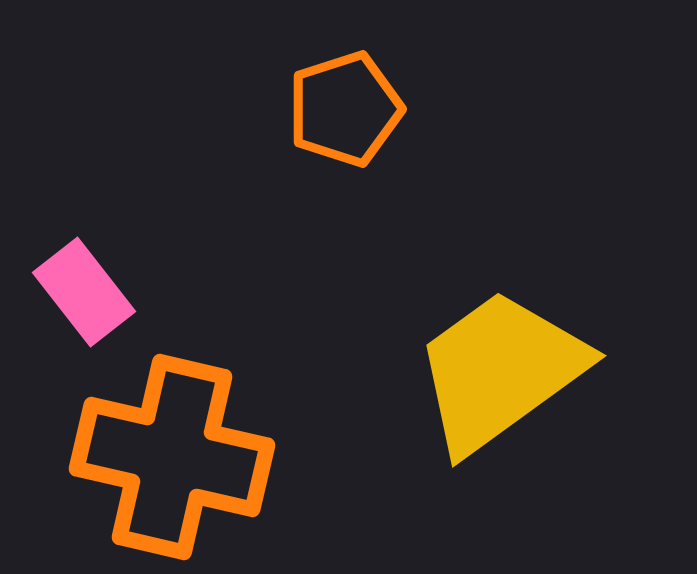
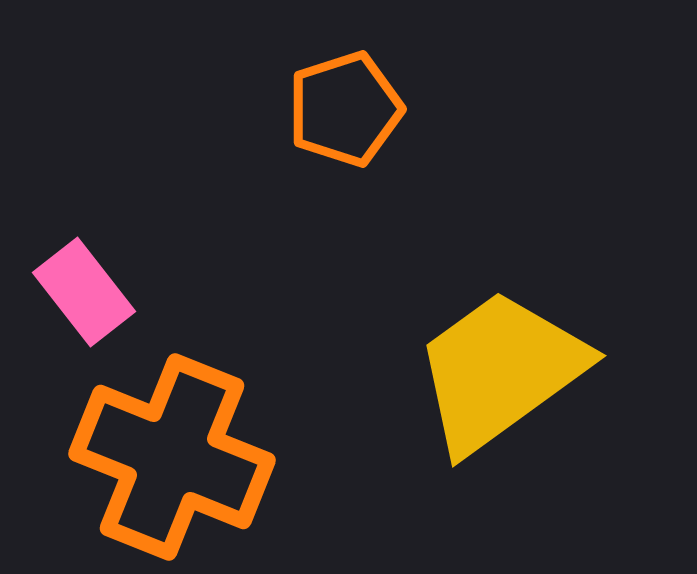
orange cross: rotated 9 degrees clockwise
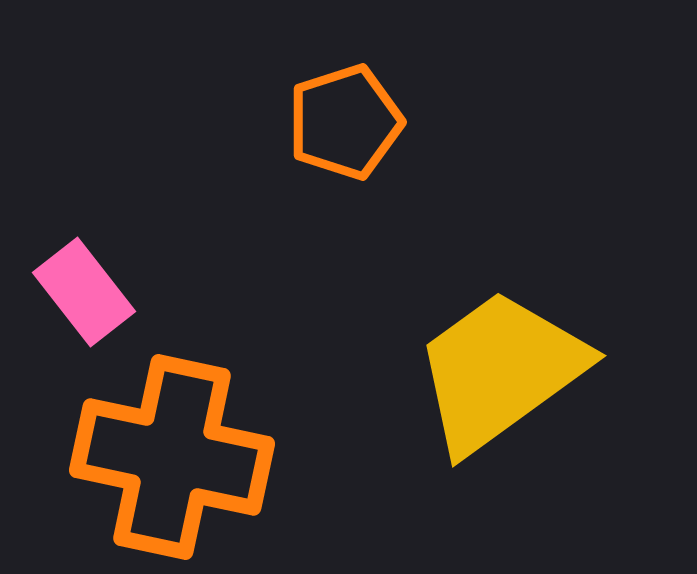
orange pentagon: moved 13 px down
orange cross: rotated 10 degrees counterclockwise
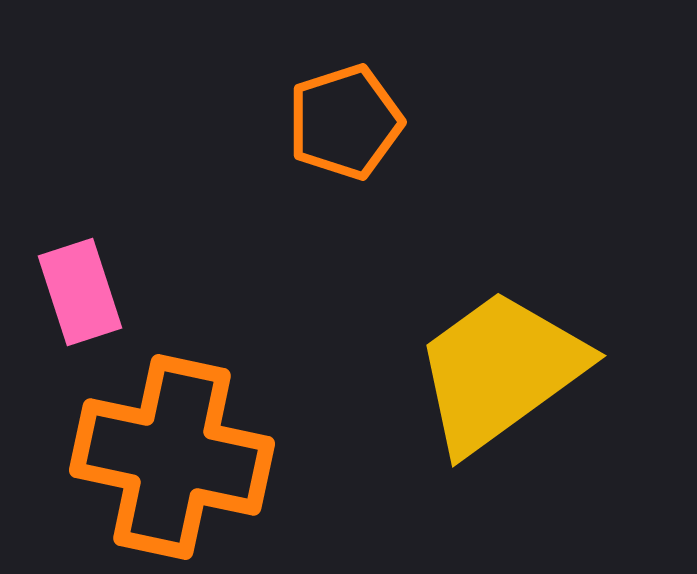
pink rectangle: moved 4 px left; rotated 20 degrees clockwise
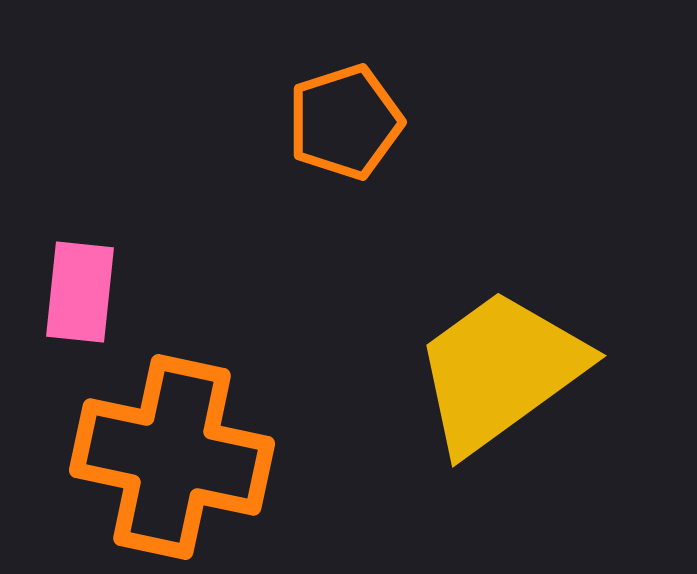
pink rectangle: rotated 24 degrees clockwise
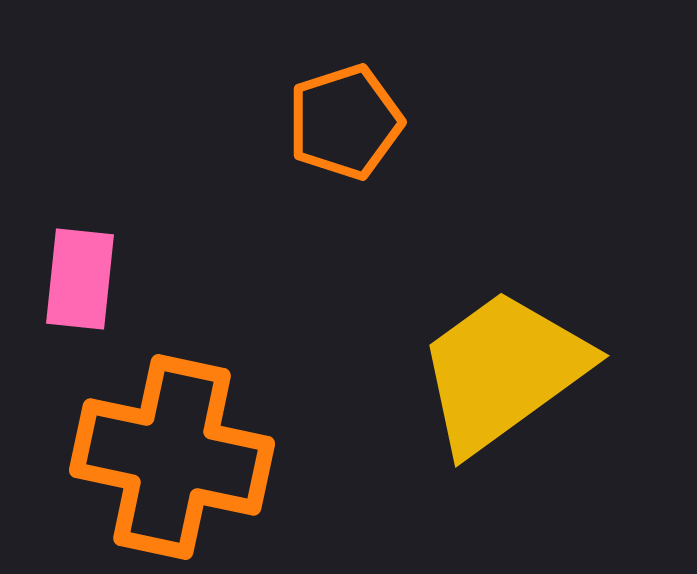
pink rectangle: moved 13 px up
yellow trapezoid: moved 3 px right
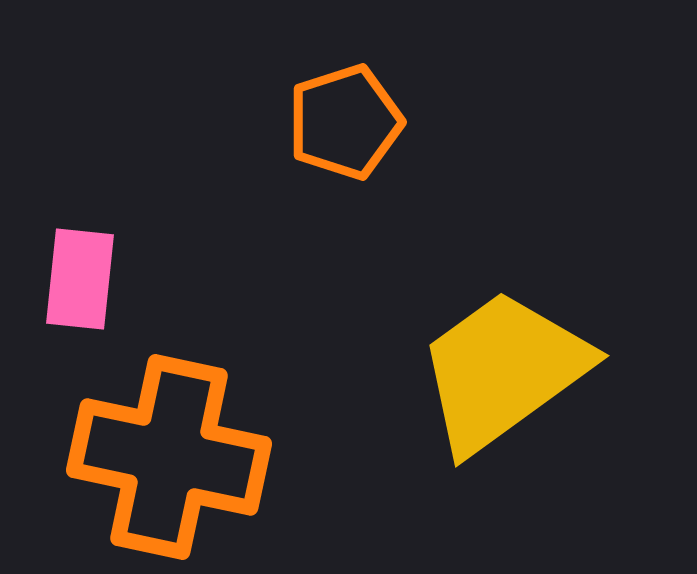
orange cross: moved 3 px left
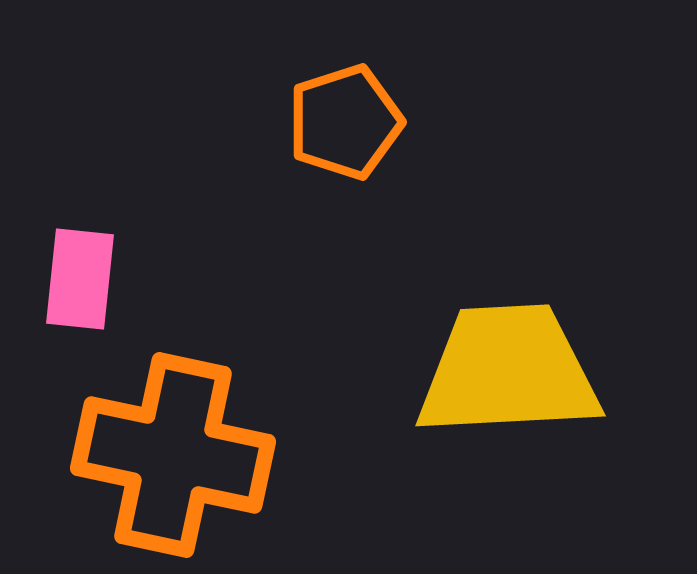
yellow trapezoid: moved 5 px right; rotated 33 degrees clockwise
orange cross: moved 4 px right, 2 px up
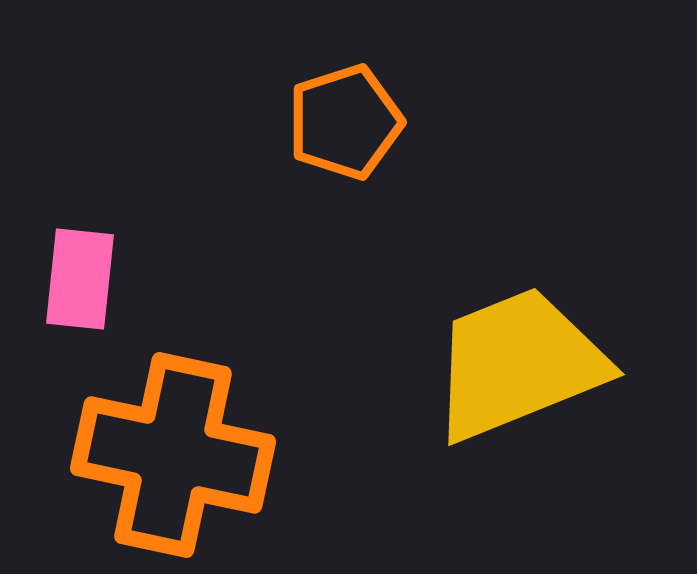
yellow trapezoid: moved 10 px right, 7 px up; rotated 19 degrees counterclockwise
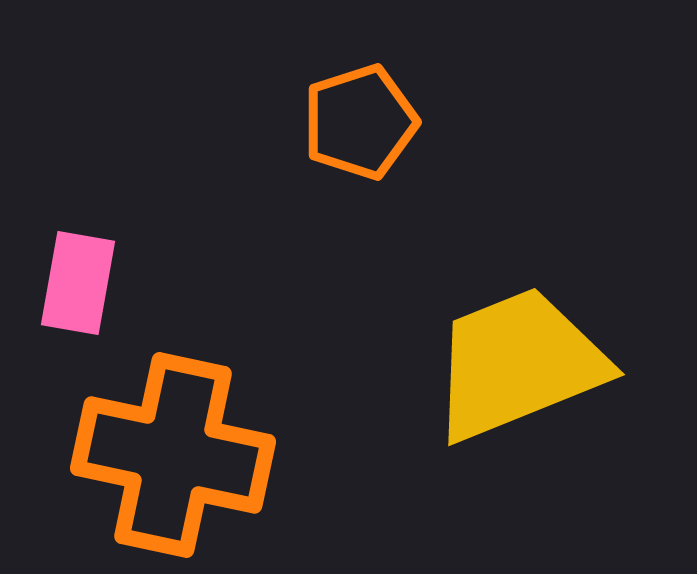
orange pentagon: moved 15 px right
pink rectangle: moved 2 px left, 4 px down; rotated 4 degrees clockwise
